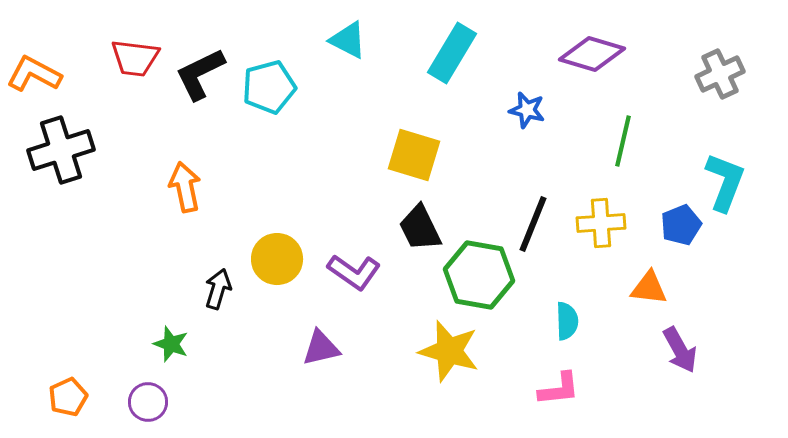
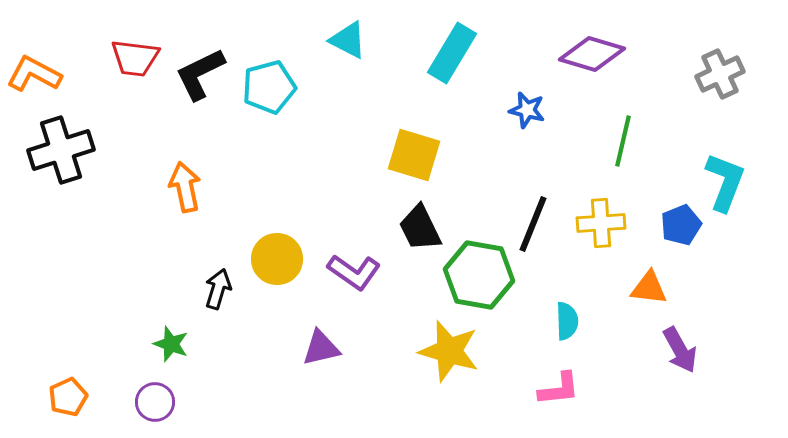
purple circle: moved 7 px right
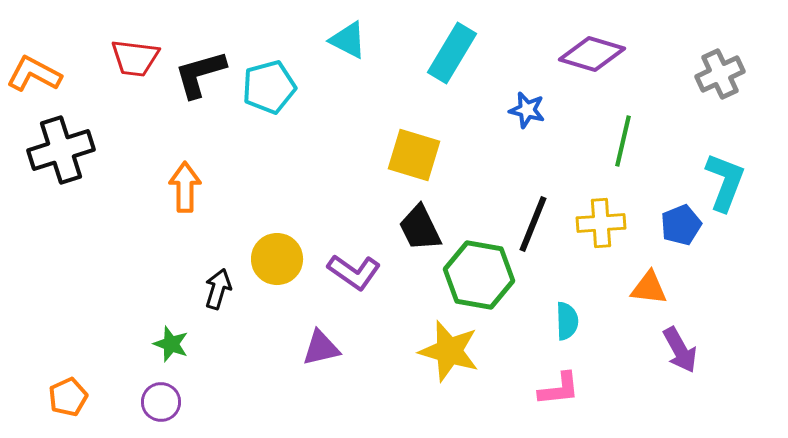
black L-shape: rotated 10 degrees clockwise
orange arrow: rotated 12 degrees clockwise
purple circle: moved 6 px right
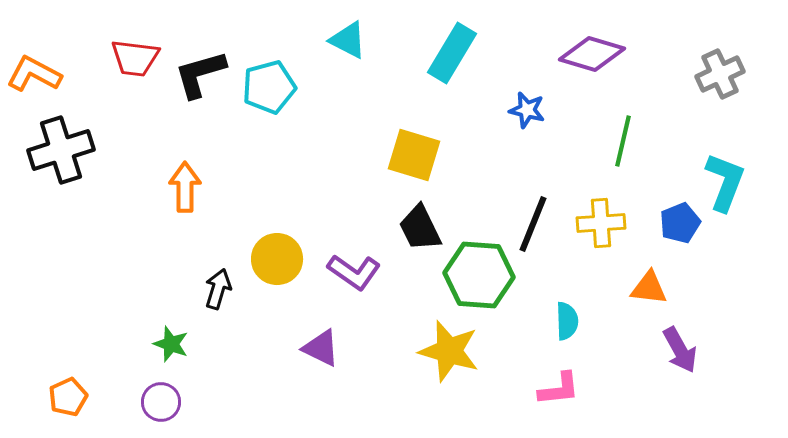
blue pentagon: moved 1 px left, 2 px up
green hexagon: rotated 6 degrees counterclockwise
purple triangle: rotated 39 degrees clockwise
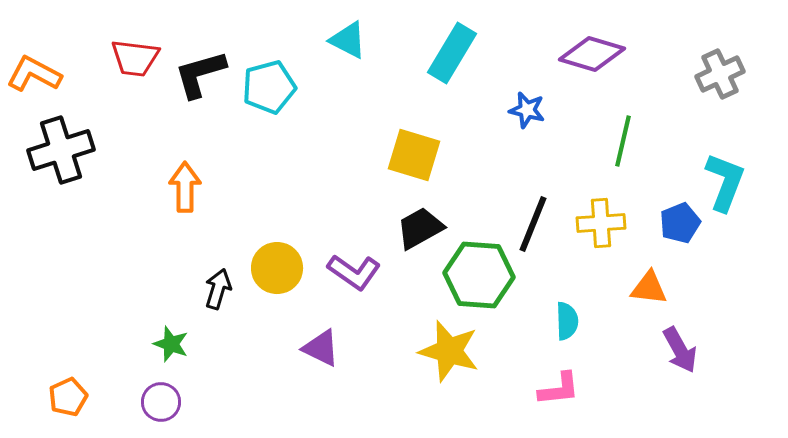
black trapezoid: rotated 87 degrees clockwise
yellow circle: moved 9 px down
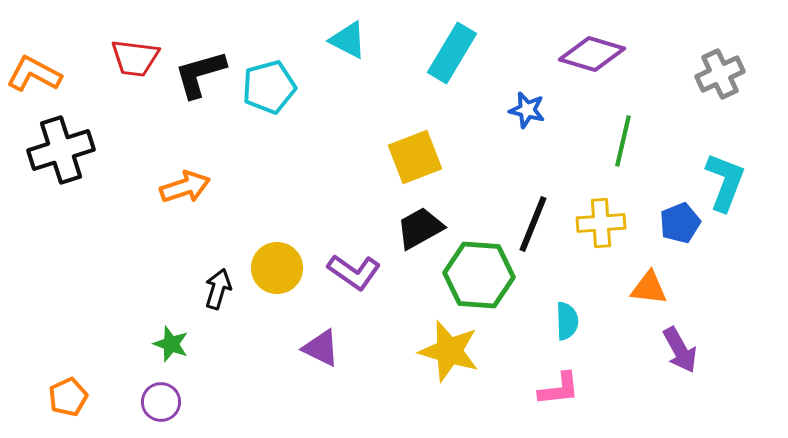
yellow square: moved 1 px right, 2 px down; rotated 38 degrees counterclockwise
orange arrow: rotated 72 degrees clockwise
